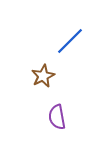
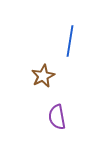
blue line: rotated 36 degrees counterclockwise
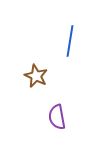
brown star: moved 7 px left; rotated 20 degrees counterclockwise
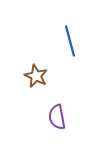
blue line: rotated 24 degrees counterclockwise
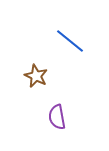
blue line: rotated 36 degrees counterclockwise
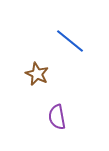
brown star: moved 1 px right, 2 px up
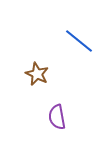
blue line: moved 9 px right
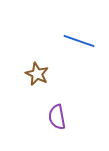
blue line: rotated 20 degrees counterclockwise
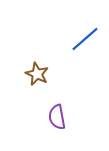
blue line: moved 6 px right, 2 px up; rotated 60 degrees counterclockwise
